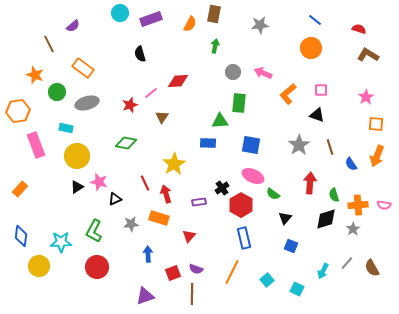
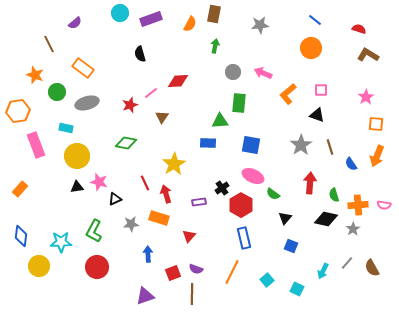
purple semicircle at (73, 26): moved 2 px right, 3 px up
gray star at (299, 145): moved 2 px right
black triangle at (77, 187): rotated 24 degrees clockwise
black diamond at (326, 219): rotated 30 degrees clockwise
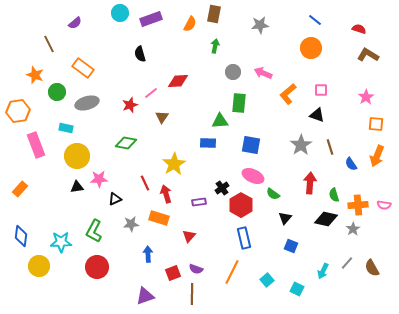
pink star at (99, 182): moved 3 px up; rotated 18 degrees counterclockwise
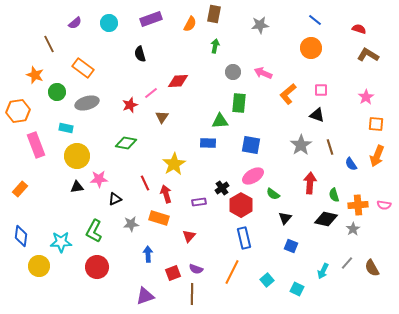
cyan circle at (120, 13): moved 11 px left, 10 px down
pink ellipse at (253, 176): rotated 55 degrees counterclockwise
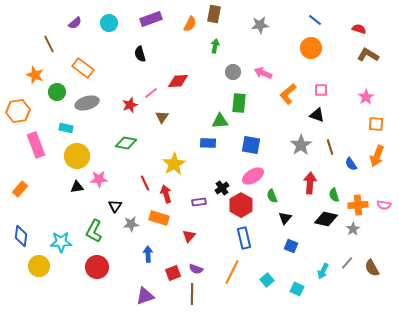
green semicircle at (273, 194): moved 1 px left, 2 px down; rotated 32 degrees clockwise
black triangle at (115, 199): moved 7 px down; rotated 32 degrees counterclockwise
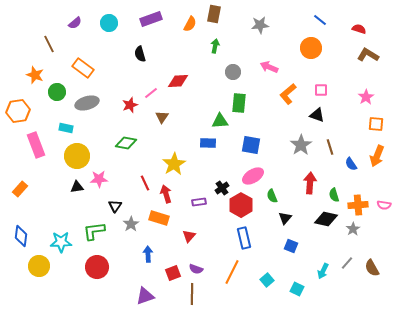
blue line at (315, 20): moved 5 px right
pink arrow at (263, 73): moved 6 px right, 6 px up
gray star at (131, 224): rotated 28 degrees counterclockwise
green L-shape at (94, 231): rotated 55 degrees clockwise
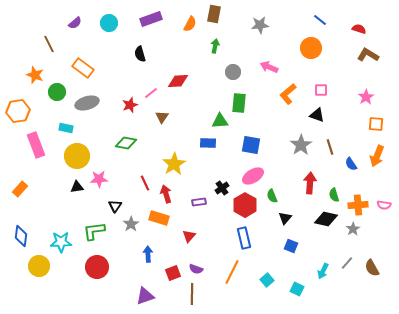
red hexagon at (241, 205): moved 4 px right
